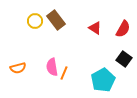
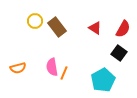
brown rectangle: moved 1 px right, 7 px down
black square: moved 5 px left, 6 px up
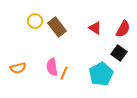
cyan pentagon: moved 2 px left, 6 px up
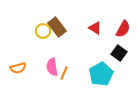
yellow circle: moved 8 px right, 10 px down
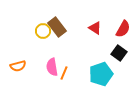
orange semicircle: moved 2 px up
cyan pentagon: rotated 10 degrees clockwise
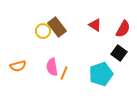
red triangle: moved 3 px up
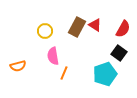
brown rectangle: moved 20 px right; rotated 66 degrees clockwise
yellow circle: moved 2 px right
pink semicircle: moved 1 px right, 11 px up
cyan pentagon: moved 4 px right
